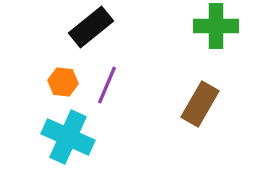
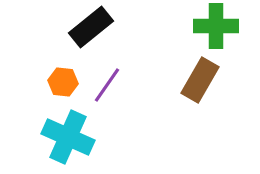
purple line: rotated 12 degrees clockwise
brown rectangle: moved 24 px up
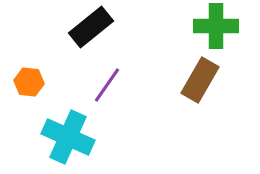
orange hexagon: moved 34 px left
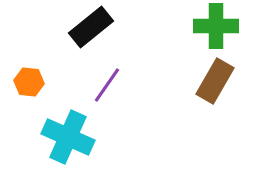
brown rectangle: moved 15 px right, 1 px down
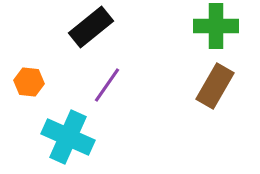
brown rectangle: moved 5 px down
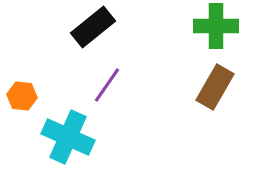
black rectangle: moved 2 px right
orange hexagon: moved 7 px left, 14 px down
brown rectangle: moved 1 px down
